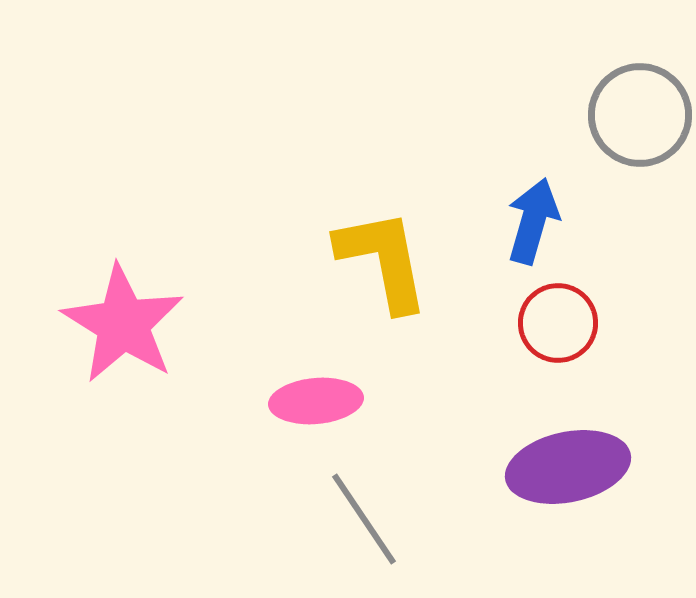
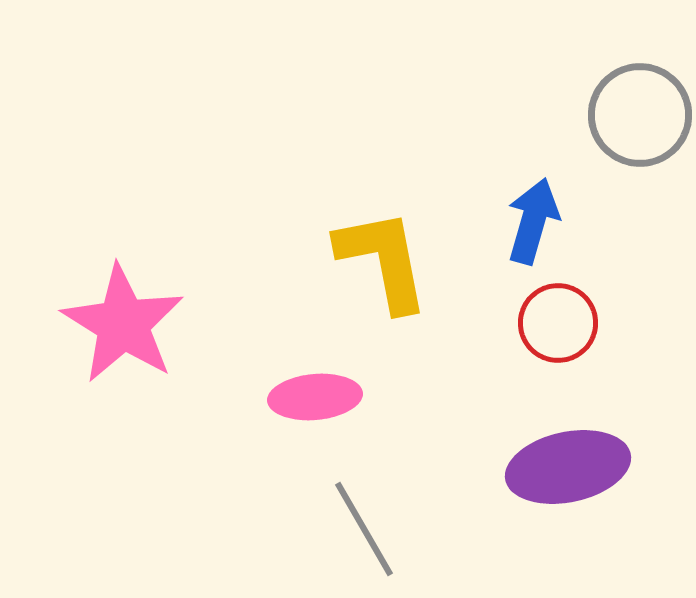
pink ellipse: moved 1 px left, 4 px up
gray line: moved 10 px down; rotated 4 degrees clockwise
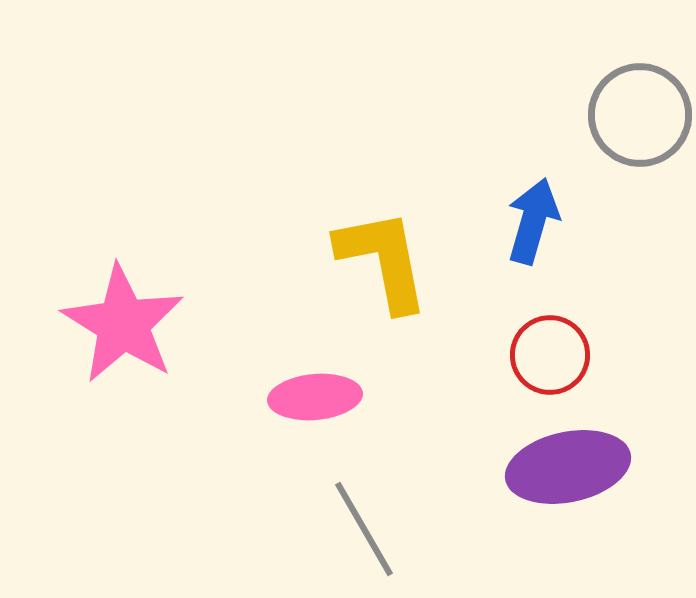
red circle: moved 8 px left, 32 px down
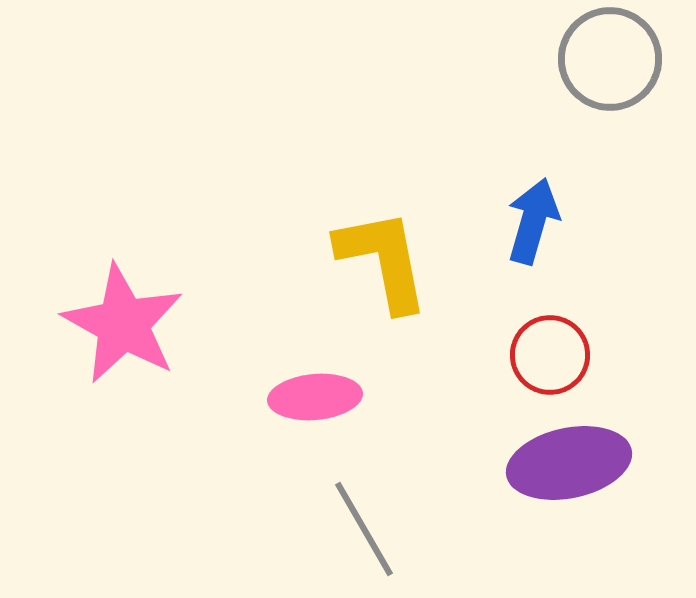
gray circle: moved 30 px left, 56 px up
pink star: rotated 3 degrees counterclockwise
purple ellipse: moved 1 px right, 4 px up
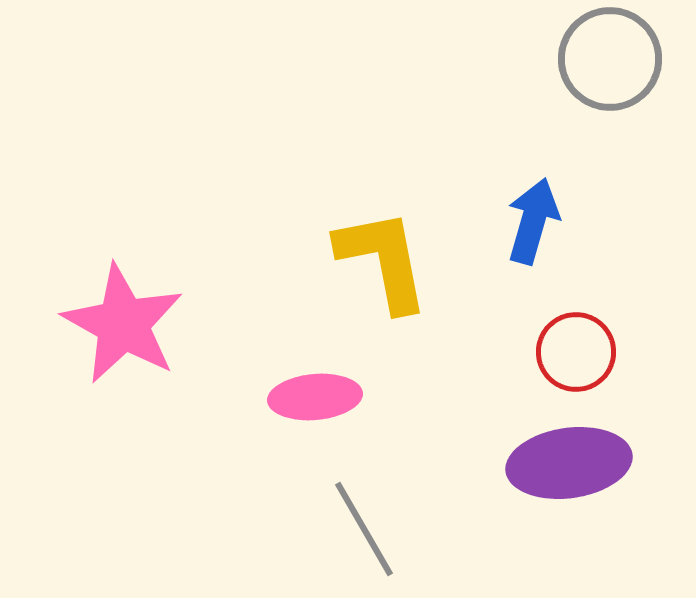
red circle: moved 26 px right, 3 px up
purple ellipse: rotated 4 degrees clockwise
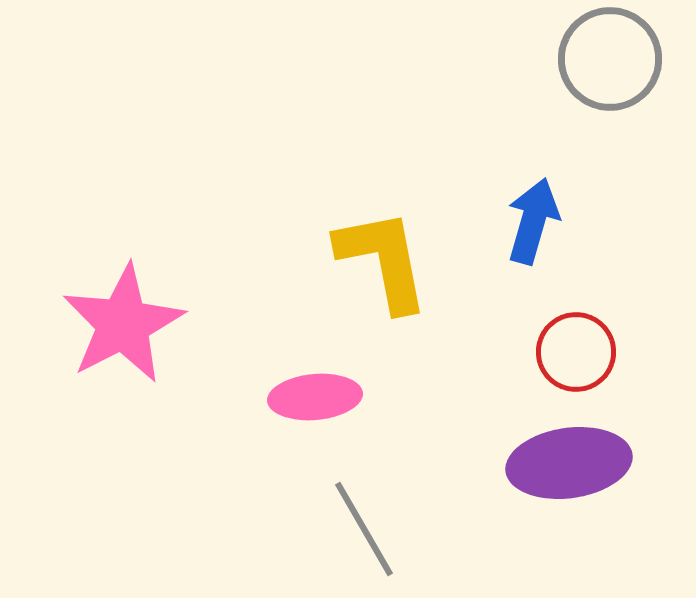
pink star: rotated 16 degrees clockwise
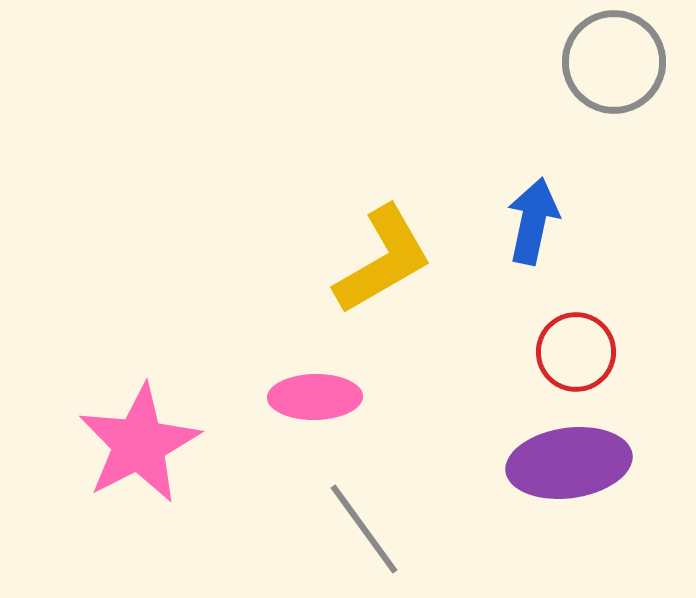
gray circle: moved 4 px right, 3 px down
blue arrow: rotated 4 degrees counterclockwise
yellow L-shape: rotated 71 degrees clockwise
pink star: moved 16 px right, 120 px down
pink ellipse: rotated 4 degrees clockwise
gray line: rotated 6 degrees counterclockwise
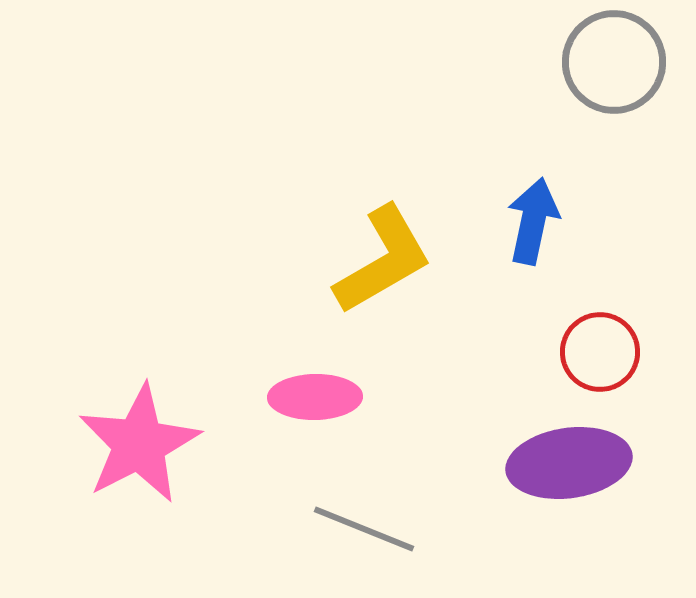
red circle: moved 24 px right
gray line: rotated 32 degrees counterclockwise
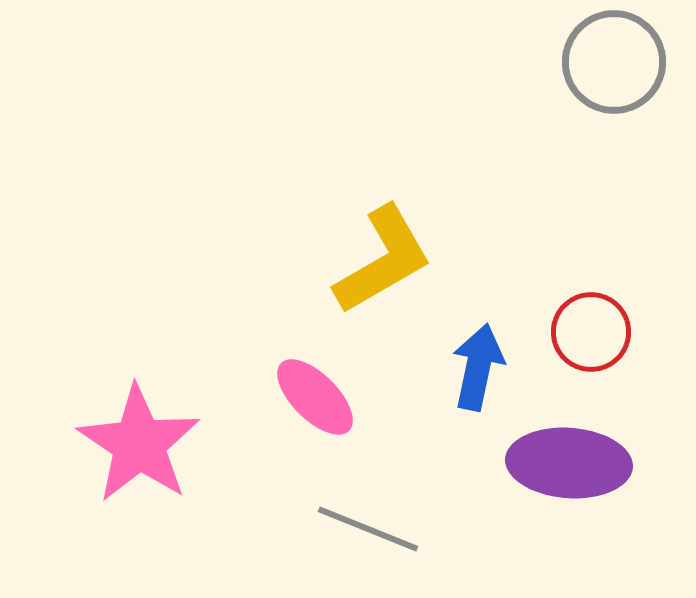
blue arrow: moved 55 px left, 146 px down
red circle: moved 9 px left, 20 px up
pink ellipse: rotated 46 degrees clockwise
pink star: rotated 11 degrees counterclockwise
purple ellipse: rotated 12 degrees clockwise
gray line: moved 4 px right
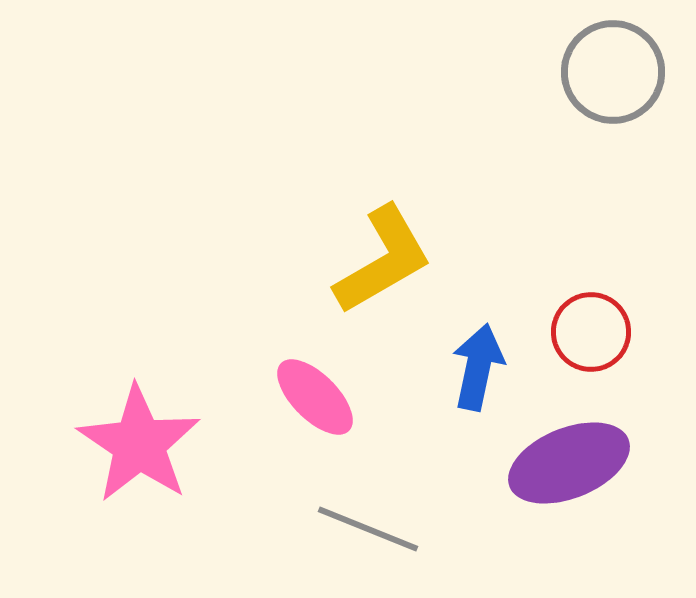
gray circle: moved 1 px left, 10 px down
purple ellipse: rotated 26 degrees counterclockwise
